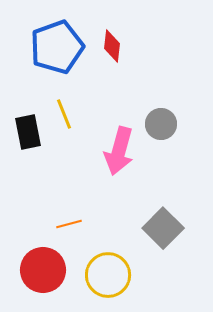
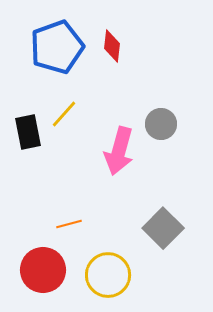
yellow line: rotated 64 degrees clockwise
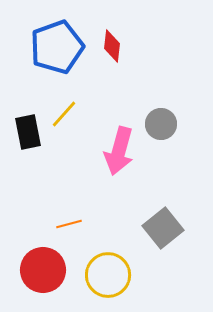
gray square: rotated 6 degrees clockwise
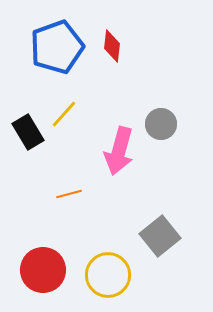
black rectangle: rotated 20 degrees counterclockwise
orange line: moved 30 px up
gray square: moved 3 px left, 8 px down
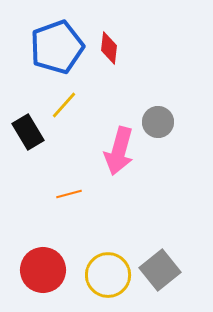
red diamond: moved 3 px left, 2 px down
yellow line: moved 9 px up
gray circle: moved 3 px left, 2 px up
gray square: moved 34 px down
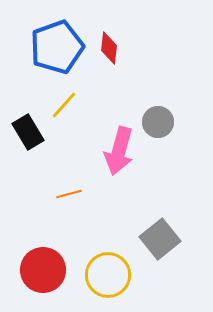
gray square: moved 31 px up
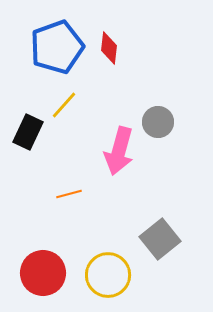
black rectangle: rotated 56 degrees clockwise
red circle: moved 3 px down
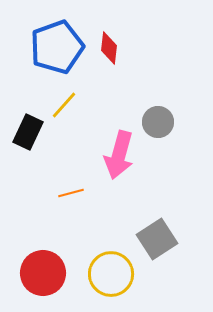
pink arrow: moved 4 px down
orange line: moved 2 px right, 1 px up
gray square: moved 3 px left; rotated 6 degrees clockwise
yellow circle: moved 3 px right, 1 px up
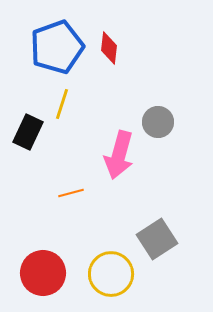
yellow line: moved 2 px left, 1 px up; rotated 24 degrees counterclockwise
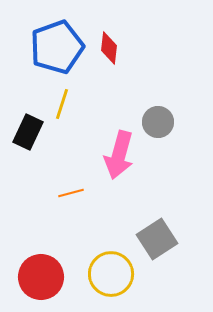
red circle: moved 2 px left, 4 px down
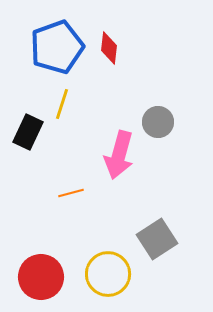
yellow circle: moved 3 px left
